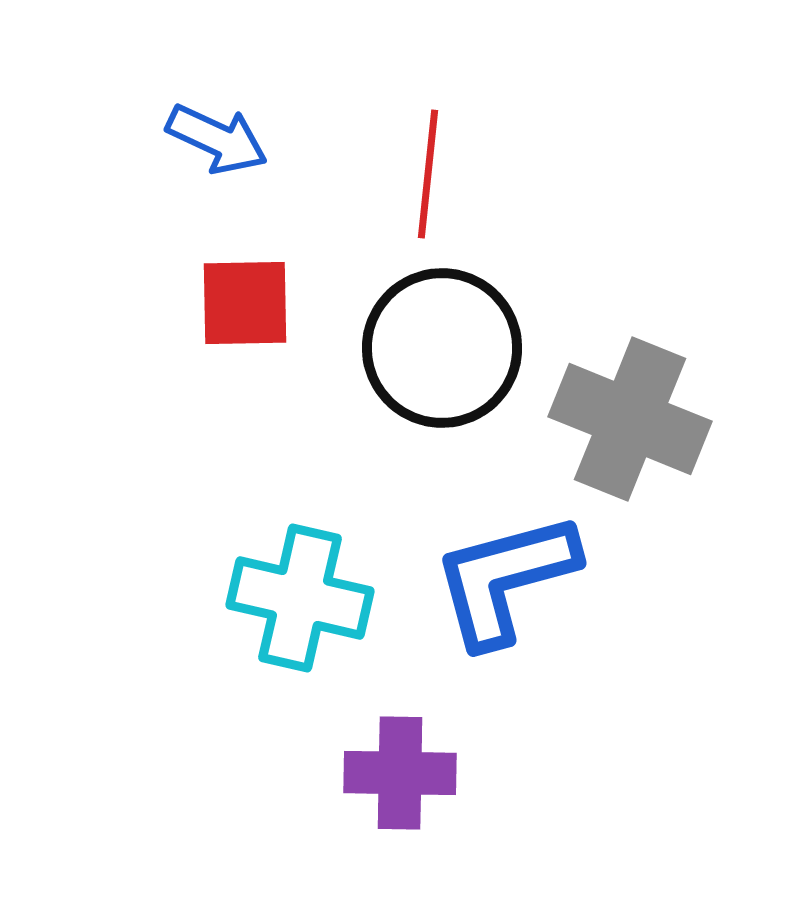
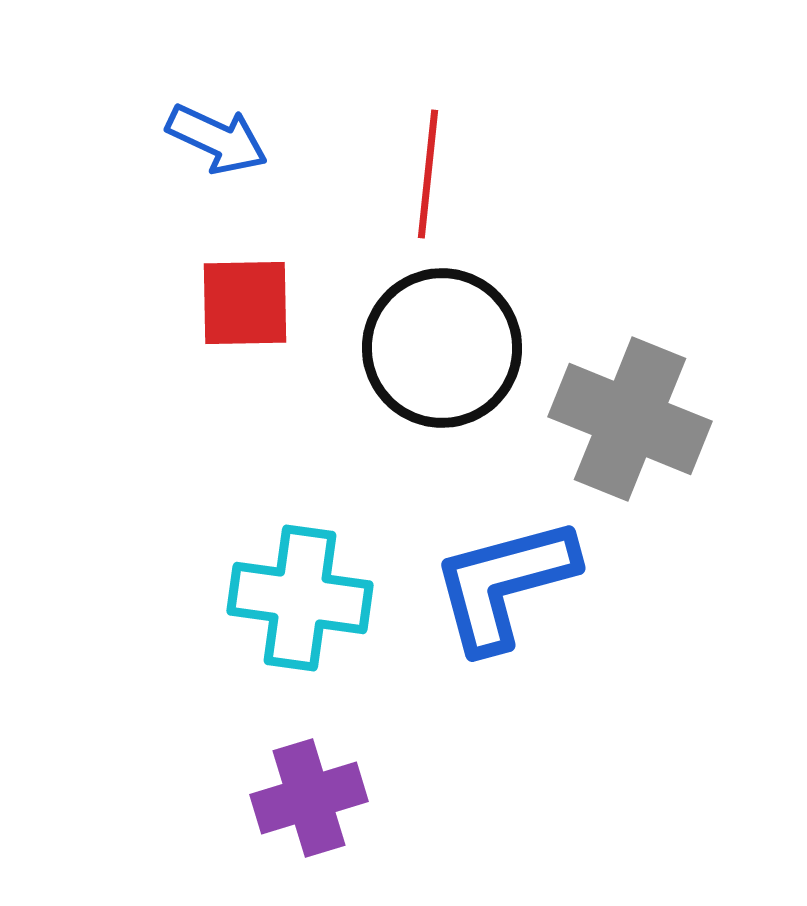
blue L-shape: moved 1 px left, 5 px down
cyan cross: rotated 5 degrees counterclockwise
purple cross: moved 91 px left, 25 px down; rotated 18 degrees counterclockwise
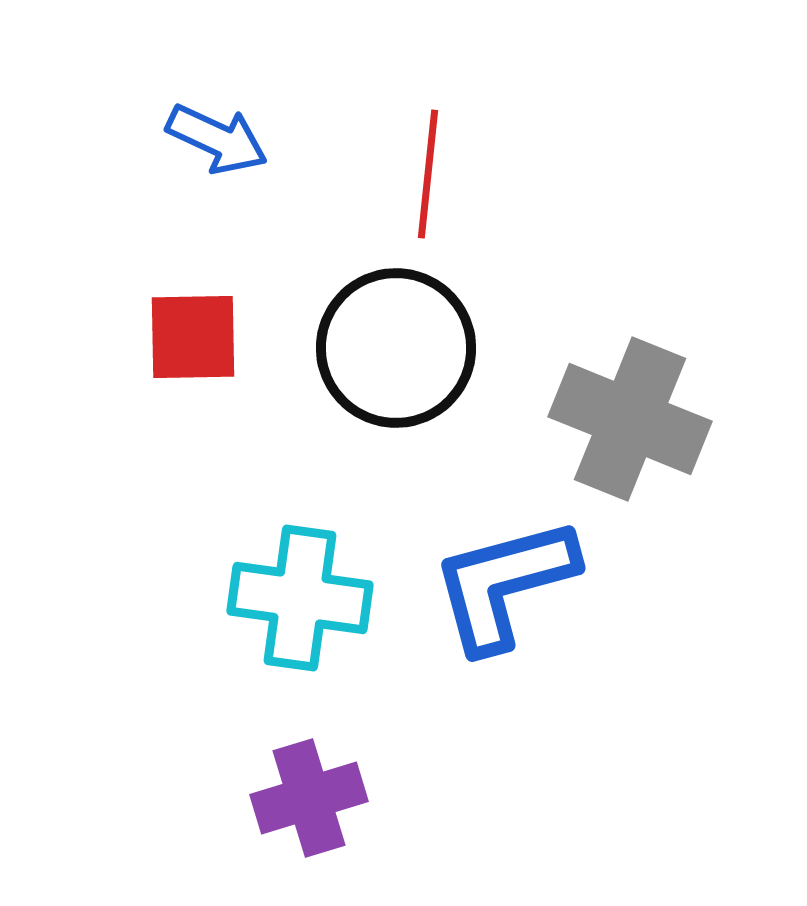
red square: moved 52 px left, 34 px down
black circle: moved 46 px left
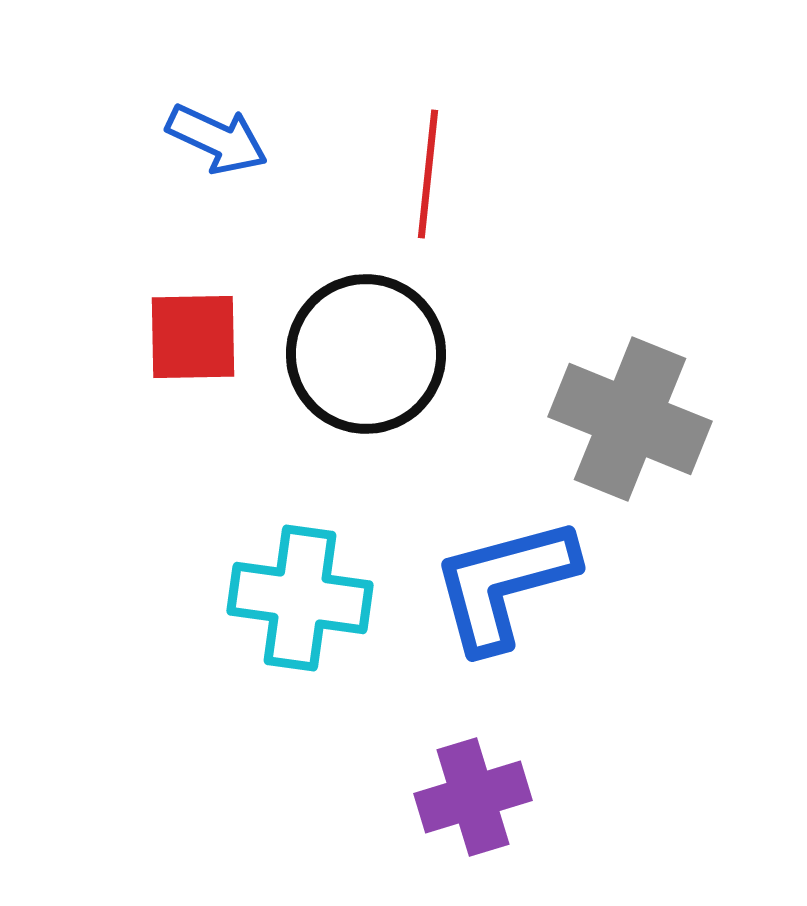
black circle: moved 30 px left, 6 px down
purple cross: moved 164 px right, 1 px up
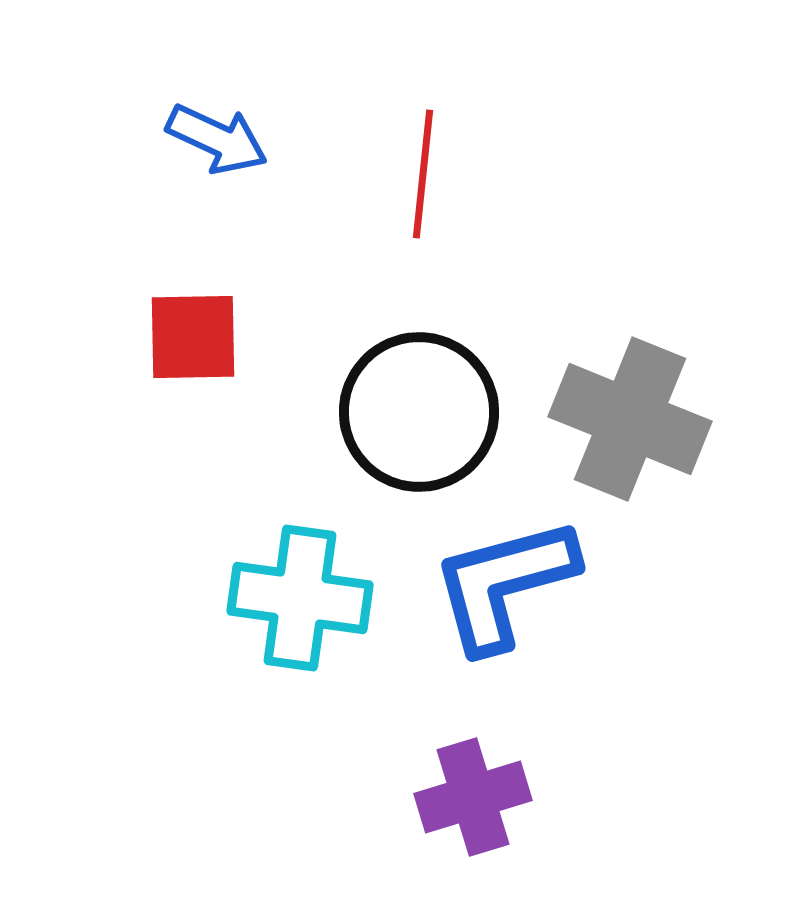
red line: moved 5 px left
black circle: moved 53 px right, 58 px down
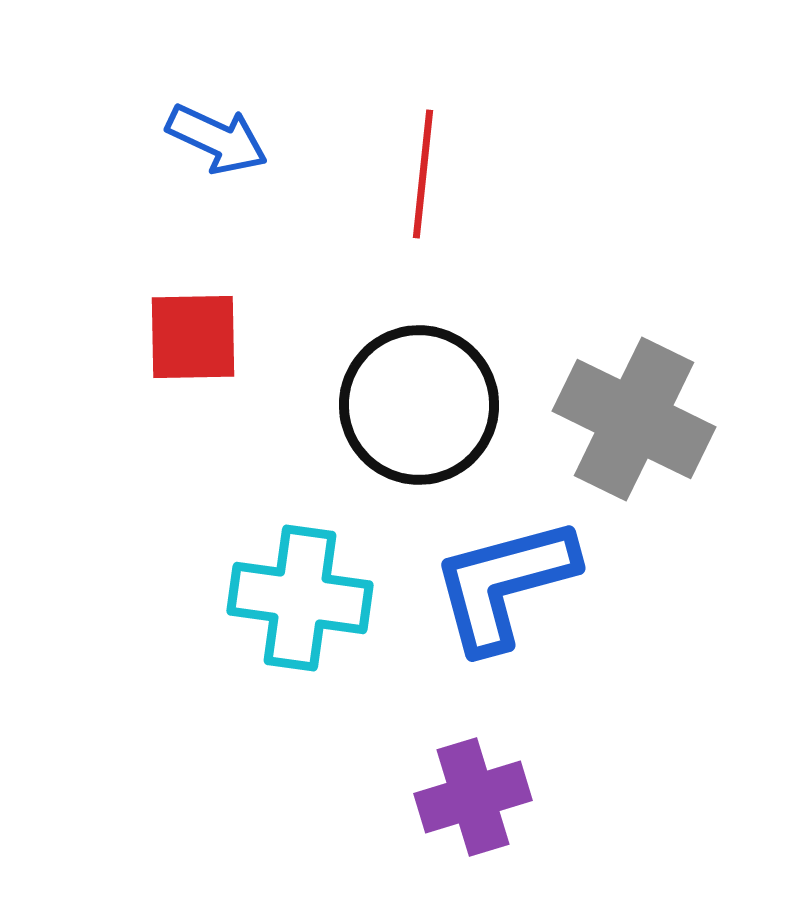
black circle: moved 7 px up
gray cross: moved 4 px right; rotated 4 degrees clockwise
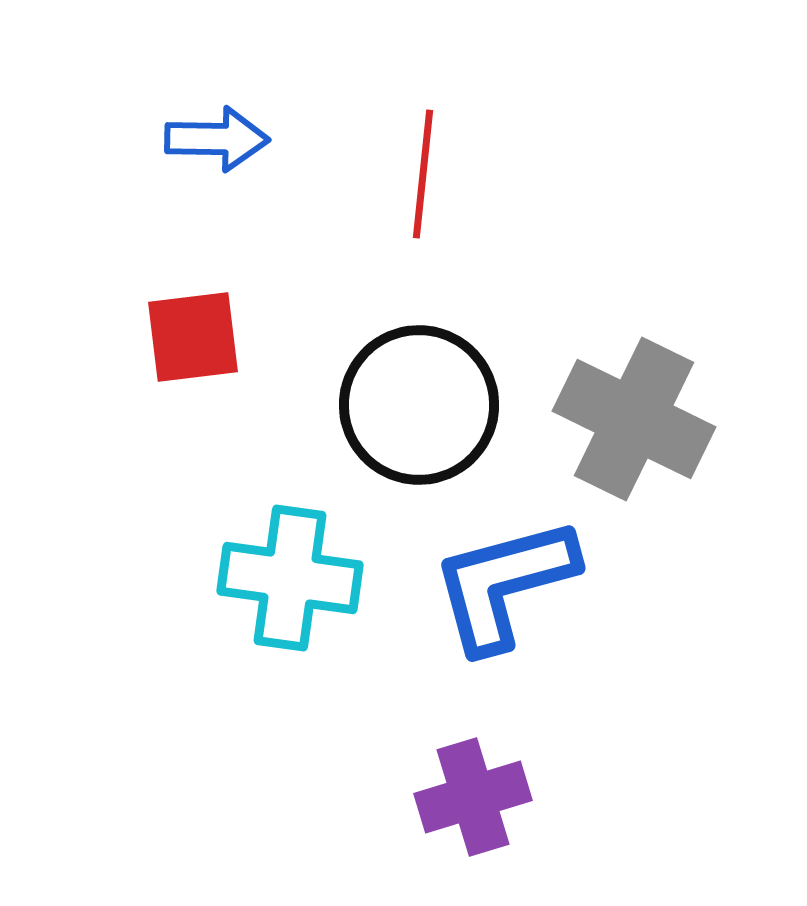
blue arrow: rotated 24 degrees counterclockwise
red square: rotated 6 degrees counterclockwise
cyan cross: moved 10 px left, 20 px up
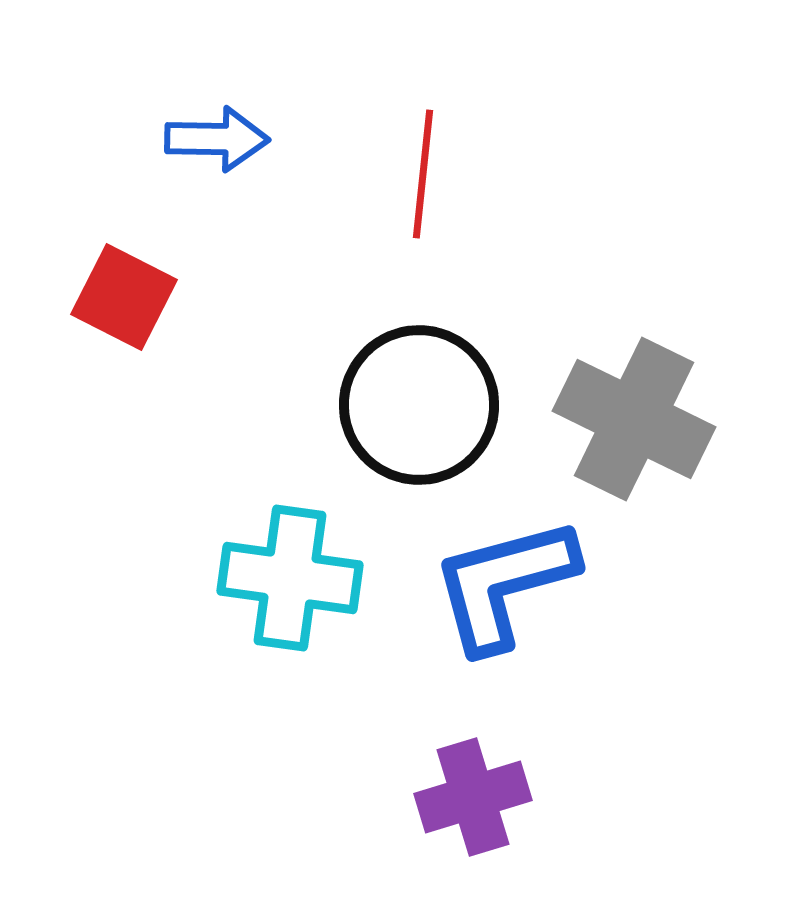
red square: moved 69 px left, 40 px up; rotated 34 degrees clockwise
